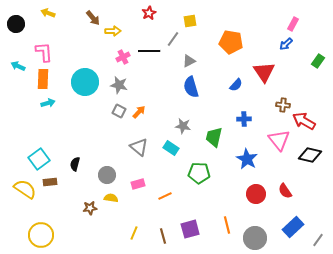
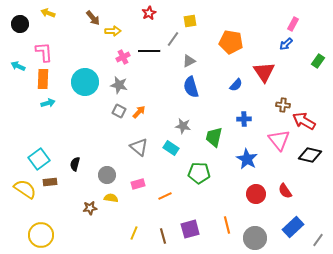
black circle at (16, 24): moved 4 px right
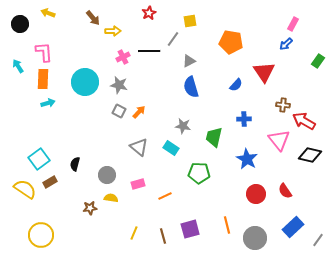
cyan arrow at (18, 66): rotated 32 degrees clockwise
brown rectangle at (50, 182): rotated 24 degrees counterclockwise
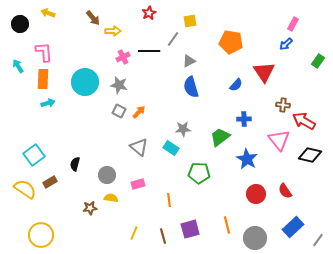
gray star at (183, 126): moved 3 px down; rotated 14 degrees counterclockwise
green trapezoid at (214, 137): moved 6 px right; rotated 40 degrees clockwise
cyan square at (39, 159): moved 5 px left, 4 px up
orange line at (165, 196): moved 4 px right, 4 px down; rotated 72 degrees counterclockwise
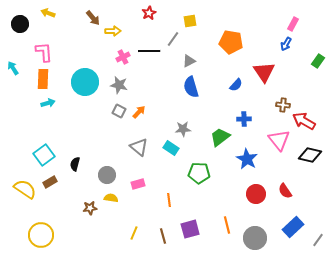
blue arrow at (286, 44): rotated 16 degrees counterclockwise
cyan arrow at (18, 66): moved 5 px left, 2 px down
cyan square at (34, 155): moved 10 px right
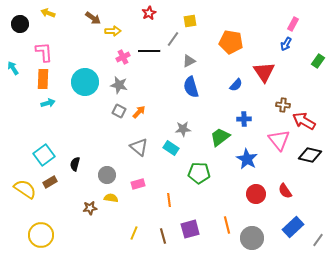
brown arrow at (93, 18): rotated 14 degrees counterclockwise
gray circle at (255, 238): moved 3 px left
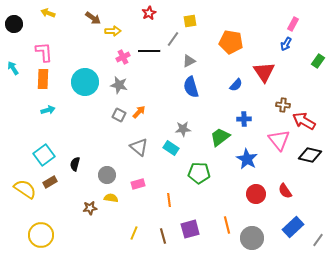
black circle at (20, 24): moved 6 px left
cyan arrow at (48, 103): moved 7 px down
gray square at (119, 111): moved 4 px down
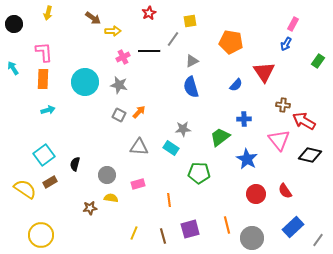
yellow arrow at (48, 13): rotated 96 degrees counterclockwise
gray triangle at (189, 61): moved 3 px right
gray triangle at (139, 147): rotated 36 degrees counterclockwise
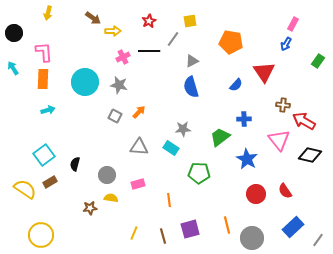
red star at (149, 13): moved 8 px down
black circle at (14, 24): moved 9 px down
gray square at (119, 115): moved 4 px left, 1 px down
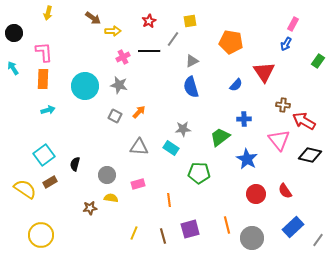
cyan circle at (85, 82): moved 4 px down
